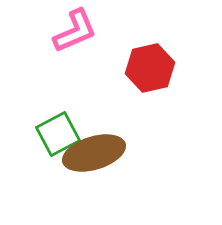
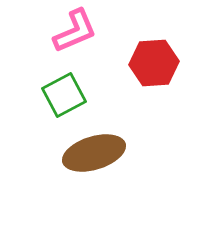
red hexagon: moved 4 px right, 5 px up; rotated 9 degrees clockwise
green square: moved 6 px right, 39 px up
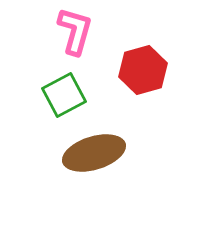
pink L-shape: rotated 51 degrees counterclockwise
red hexagon: moved 11 px left, 7 px down; rotated 12 degrees counterclockwise
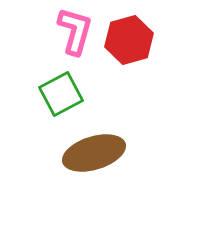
red hexagon: moved 14 px left, 30 px up
green square: moved 3 px left, 1 px up
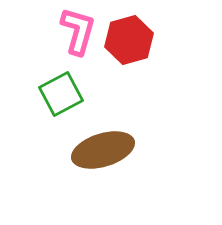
pink L-shape: moved 3 px right
brown ellipse: moved 9 px right, 3 px up
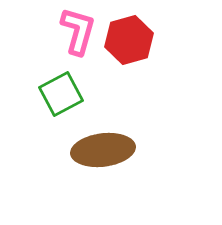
brown ellipse: rotated 10 degrees clockwise
